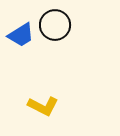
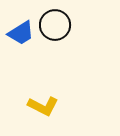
blue trapezoid: moved 2 px up
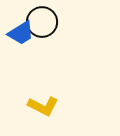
black circle: moved 13 px left, 3 px up
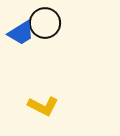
black circle: moved 3 px right, 1 px down
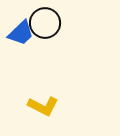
blue trapezoid: rotated 12 degrees counterclockwise
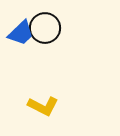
black circle: moved 5 px down
